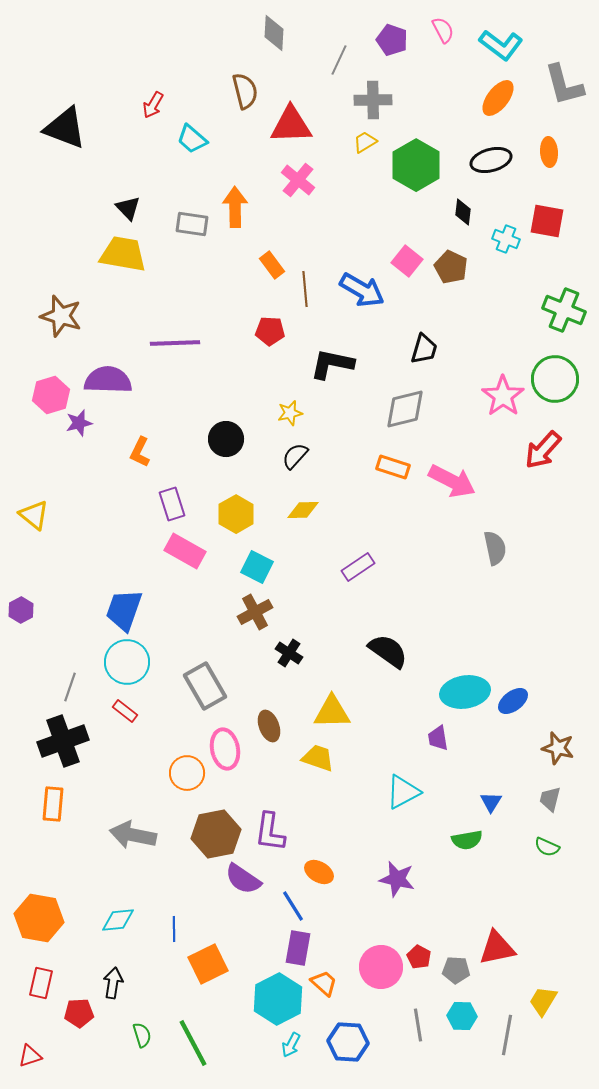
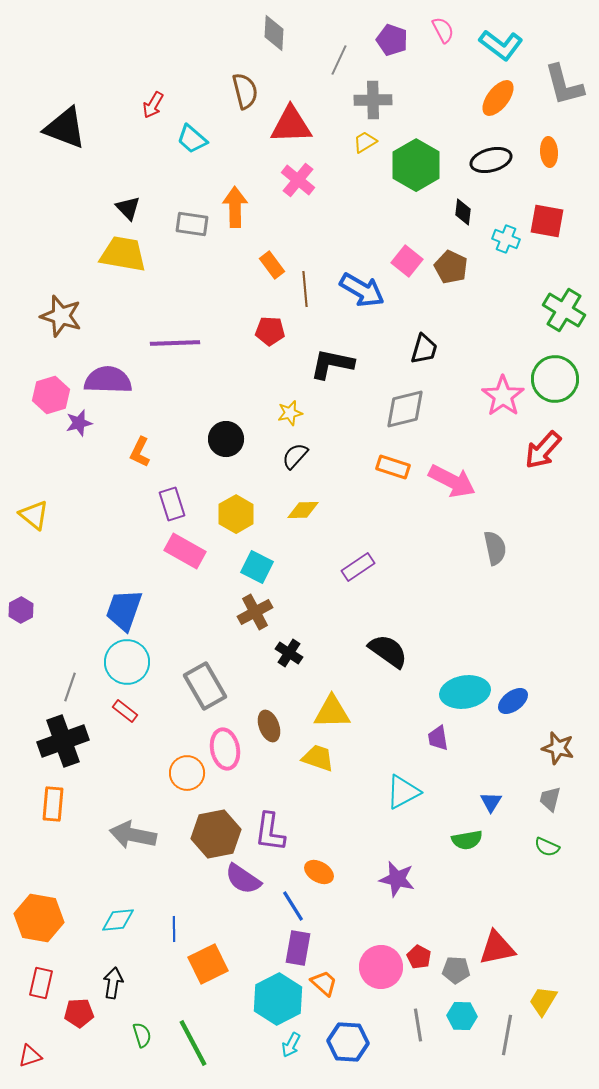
green cross at (564, 310): rotated 9 degrees clockwise
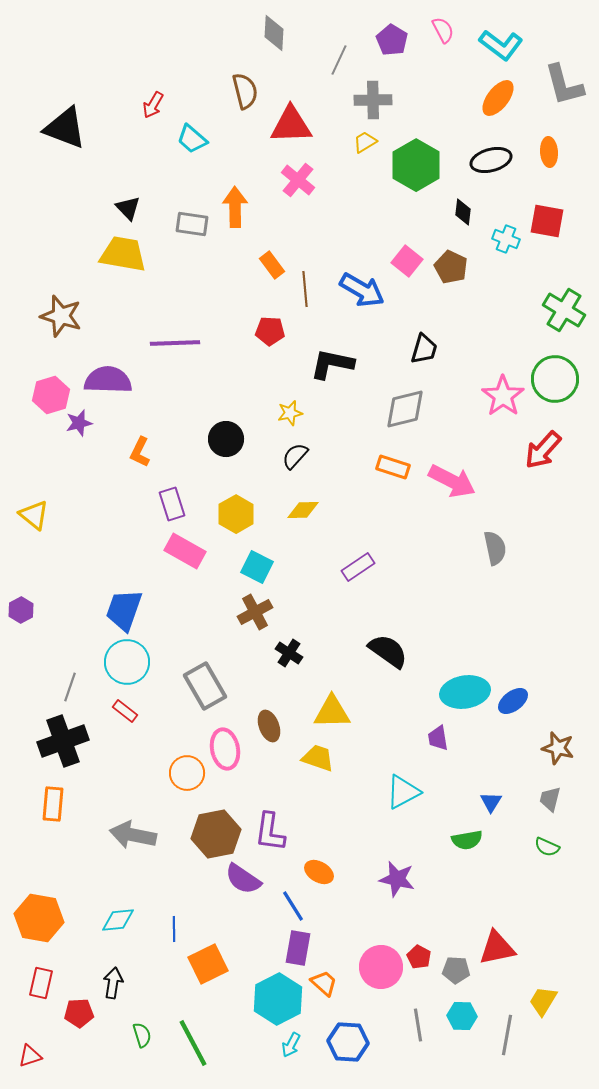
purple pentagon at (392, 40): rotated 12 degrees clockwise
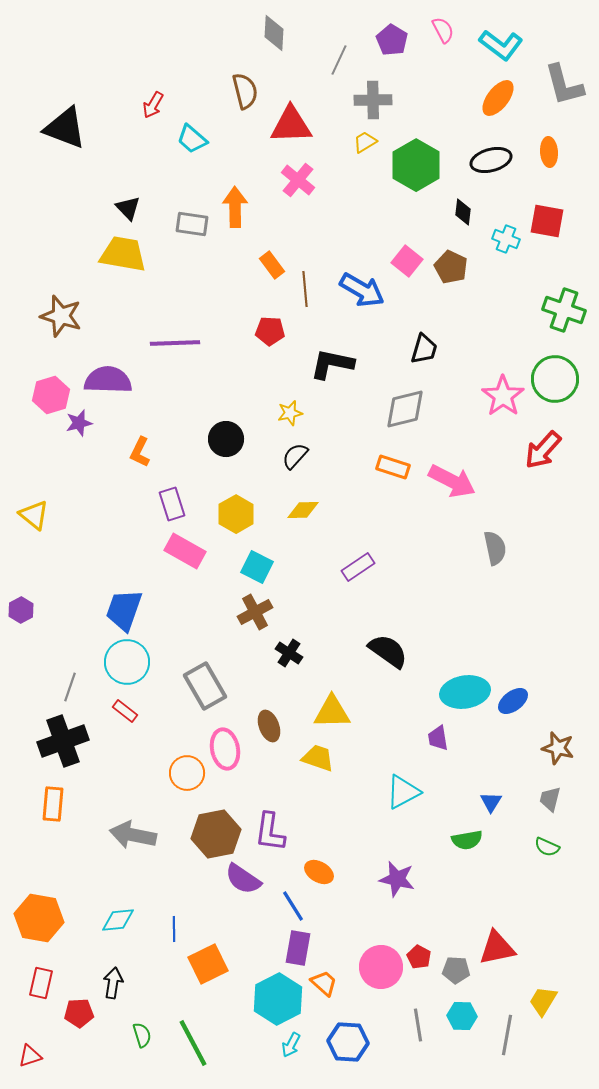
green cross at (564, 310): rotated 12 degrees counterclockwise
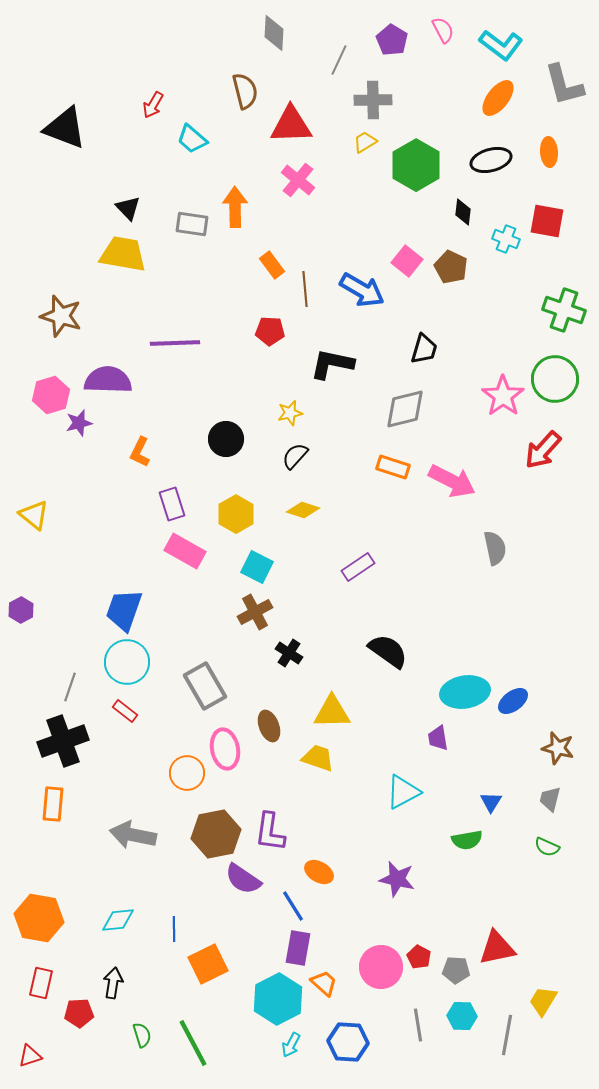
yellow diamond at (303, 510): rotated 20 degrees clockwise
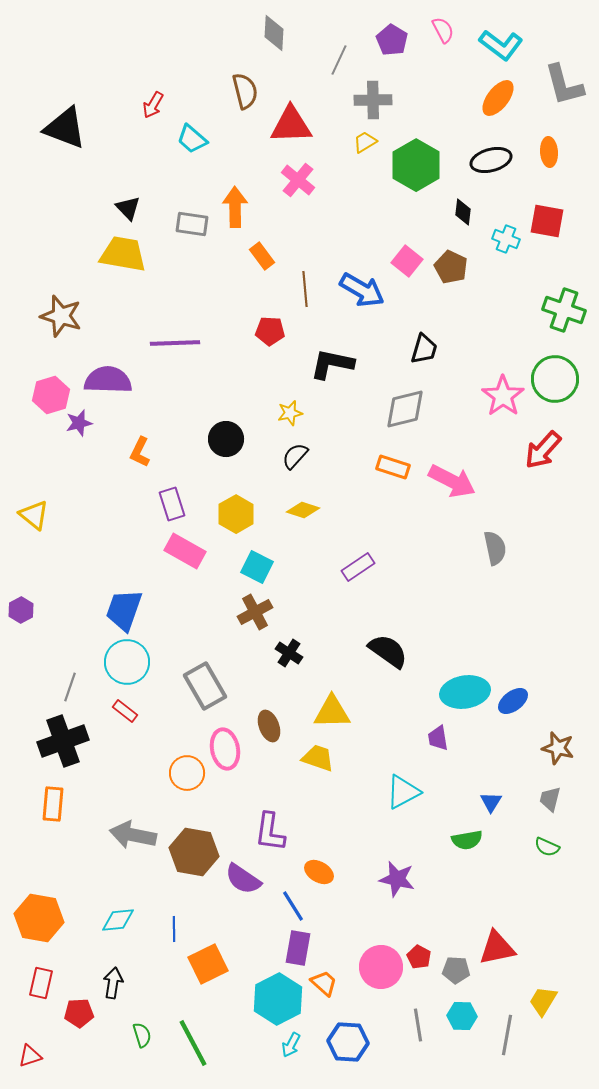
orange rectangle at (272, 265): moved 10 px left, 9 px up
brown hexagon at (216, 834): moved 22 px left, 18 px down; rotated 21 degrees clockwise
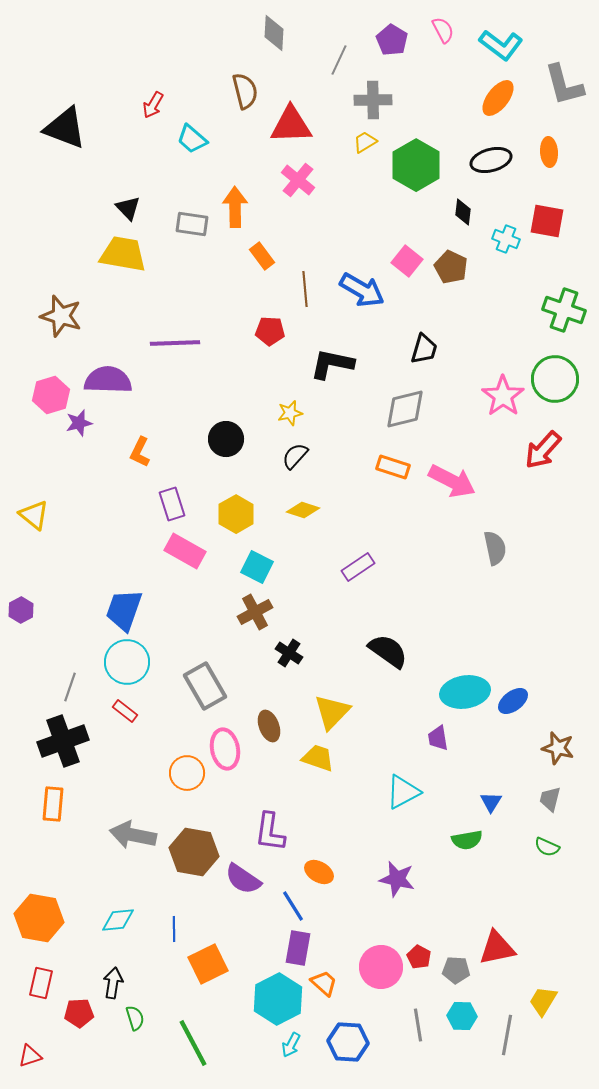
yellow triangle at (332, 712): rotated 45 degrees counterclockwise
green semicircle at (142, 1035): moved 7 px left, 17 px up
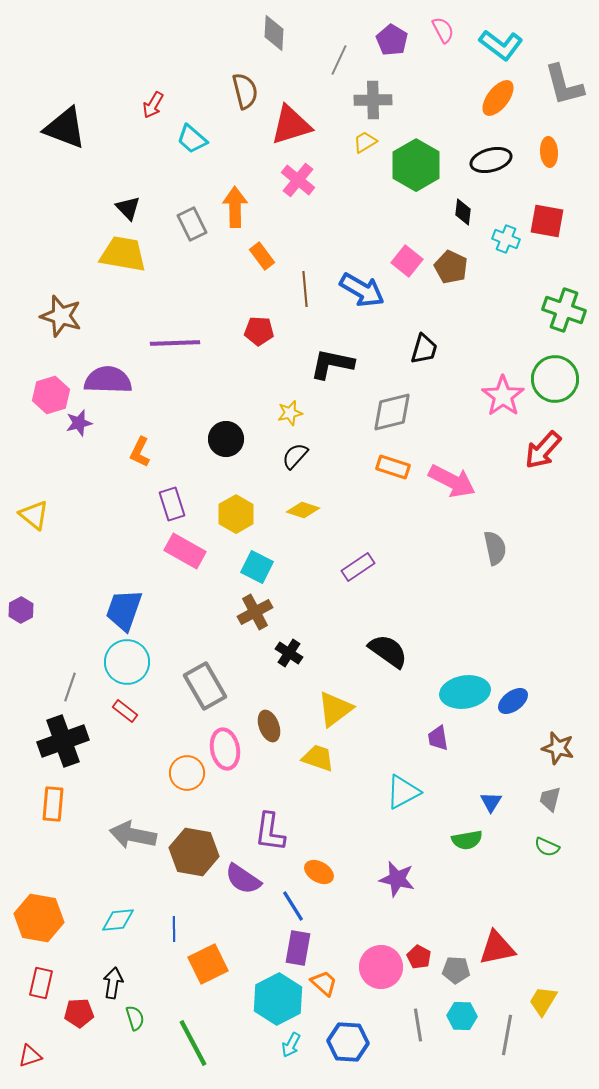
red triangle at (291, 125): rotated 15 degrees counterclockwise
gray rectangle at (192, 224): rotated 56 degrees clockwise
red pentagon at (270, 331): moved 11 px left
gray diamond at (405, 409): moved 13 px left, 3 px down
yellow triangle at (332, 712): moved 3 px right, 3 px up; rotated 9 degrees clockwise
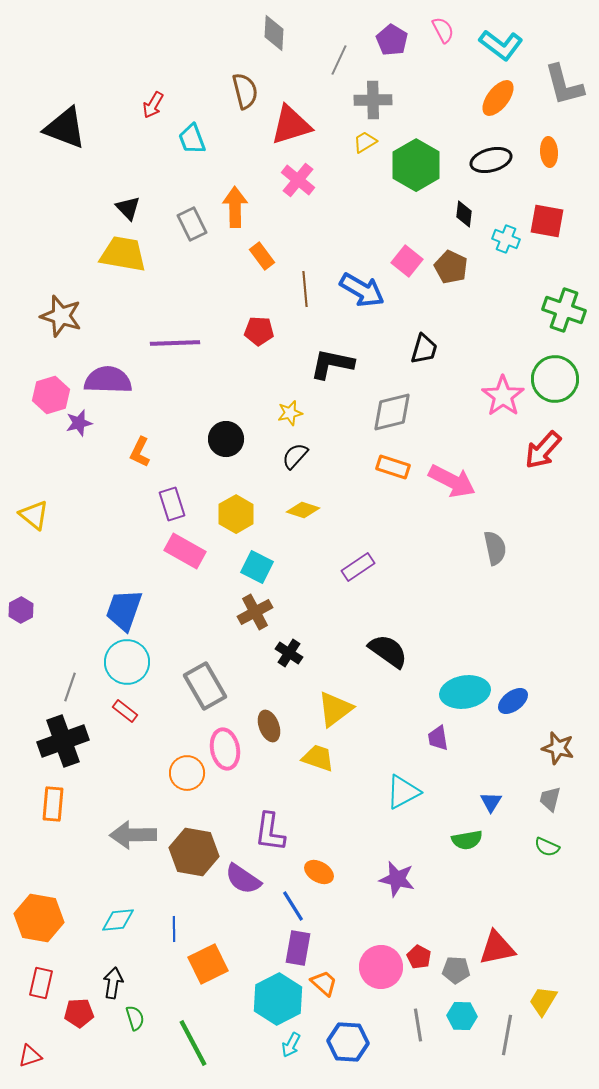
cyan trapezoid at (192, 139): rotated 28 degrees clockwise
black diamond at (463, 212): moved 1 px right, 2 px down
gray arrow at (133, 835): rotated 12 degrees counterclockwise
